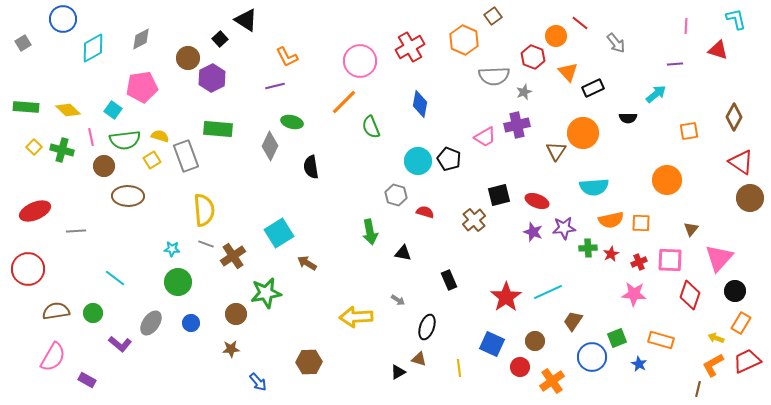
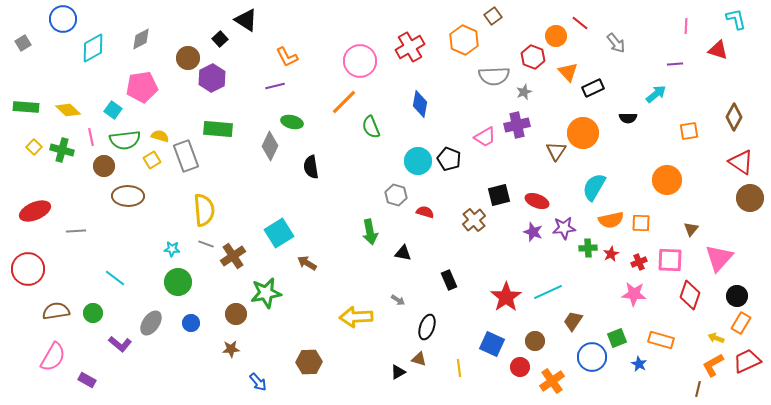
cyan semicircle at (594, 187): rotated 124 degrees clockwise
black circle at (735, 291): moved 2 px right, 5 px down
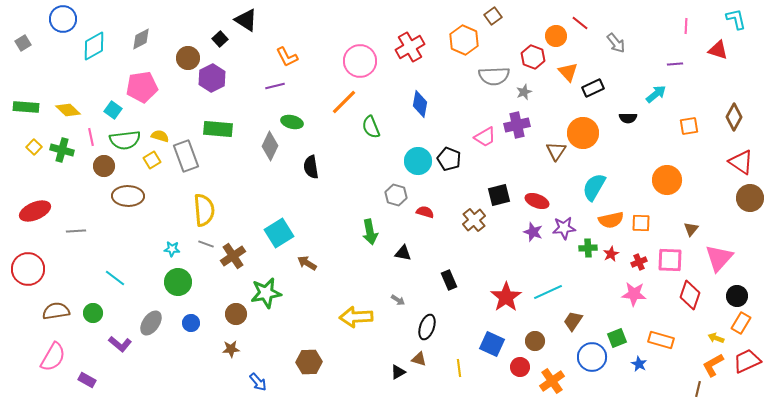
cyan diamond at (93, 48): moved 1 px right, 2 px up
orange square at (689, 131): moved 5 px up
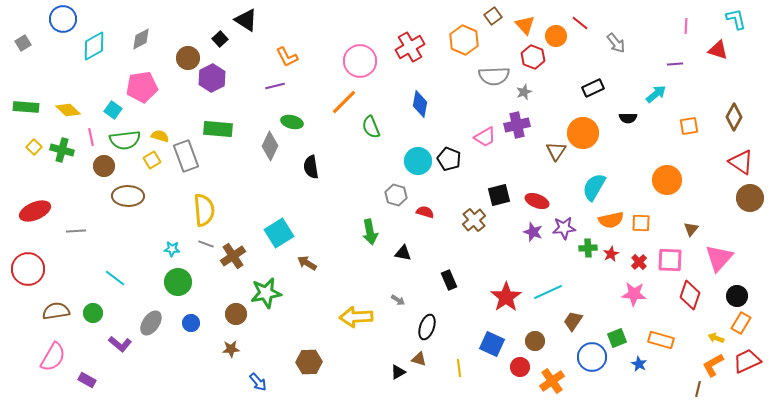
orange triangle at (568, 72): moved 43 px left, 47 px up
red cross at (639, 262): rotated 21 degrees counterclockwise
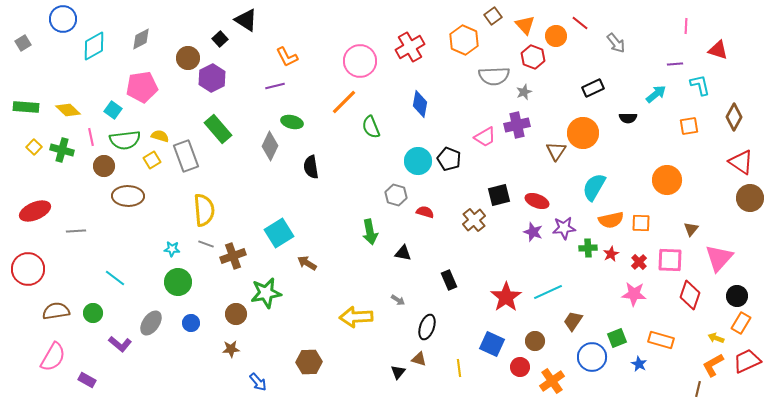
cyan L-shape at (736, 19): moved 36 px left, 66 px down
green rectangle at (218, 129): rotated 44 degrees clockwise
brown cross at (233, 256): rotated 15 degrees clockwise
black triangle at (398, 372): rotated 21 degrees counterclockwise
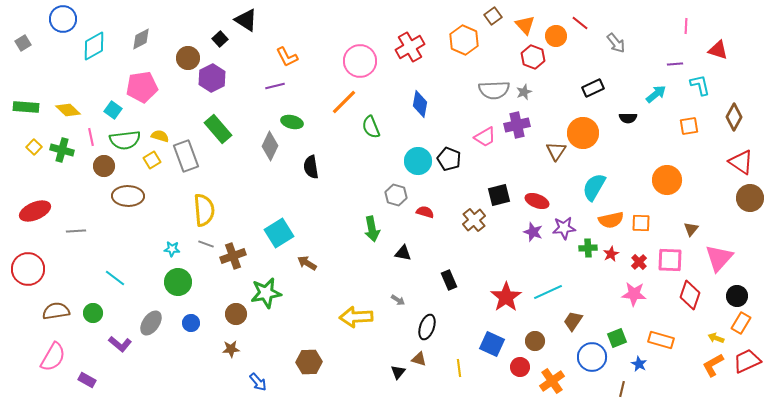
gray semicircle at (494, 76): moved 14 px down
green arrow at (370, 232): moved 2 px right, 3 px up
brown line at (698, 389): moved 76 px left
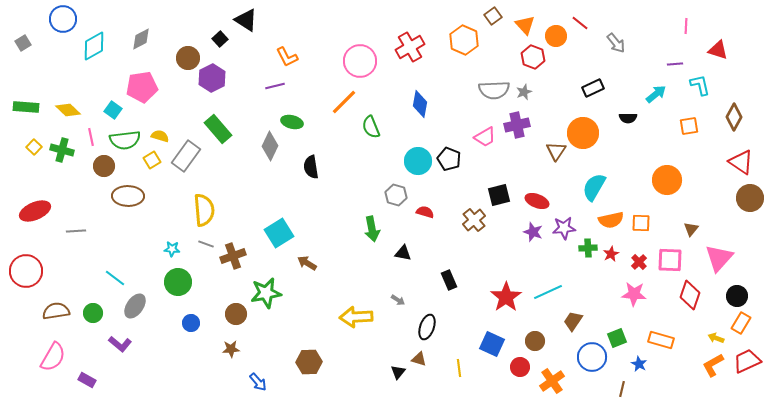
gray rectangle at (186, 156): rotated 56 degrees clockwise
red circle at (28, 269): moved 2 px left, 2 px down
gray ellipse at (151, 323): moved 16 px left, 17 px up
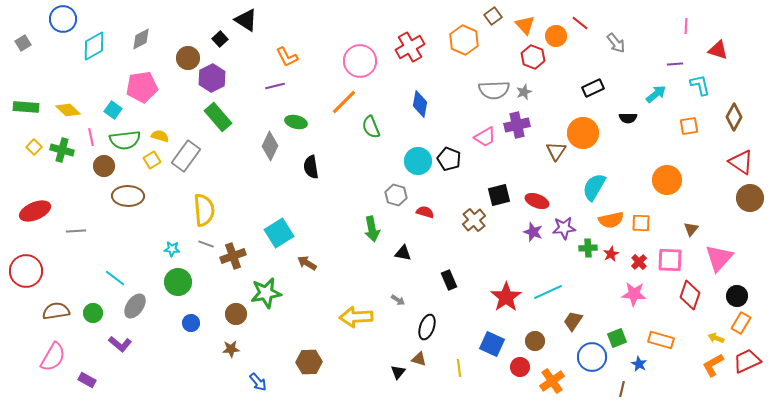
green ellipse at (292, 122): moved 4 px right
green rectangle at (218, 129): moved 12 px up
